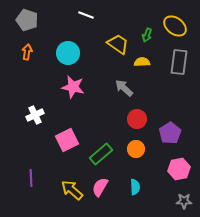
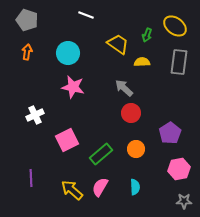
red circle: moved 6 px left, 6 px up
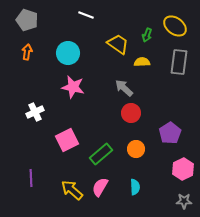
white cross: moved 3 px up
pink hexagon: moved 4 px right; rotated 15 degrees counterclockwise
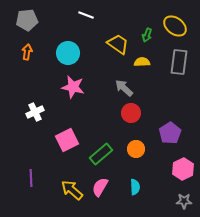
gray pentagon: rotated 25 degrees counterclockwise
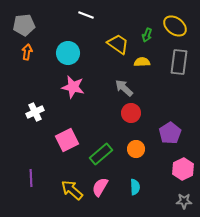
gray pentagon: moved 3 px left, 5 px down
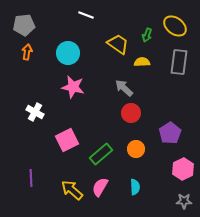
white cross: rotated 36 degrees counterclockwise
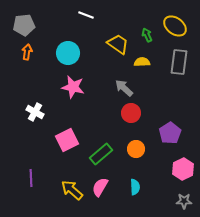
green arrow: rotated 136 degrees clockwise
